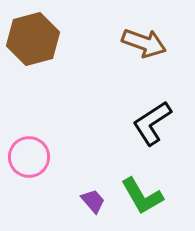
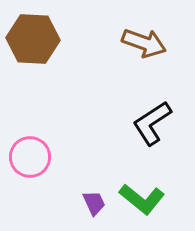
brown hexagon: rotated 18 degrees clockwise
pink circle: moved 1 px right
green L-shape: moved 3 px down; rotated 21 degrees counterclockwise
purple trapezoid: moved 1 px right, 2 px down; rotated 16 degrees clockwise
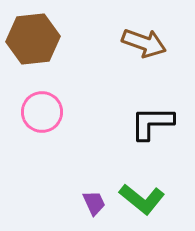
brown hexagon: rotated 9 degrees counterclockwise
black L-shape: rotated 33 degrees clockwise
pink circle: moved 12 px right, 45 px up
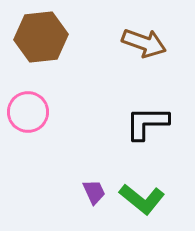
brown hexagon: moved 8 px right, 2 px up
pink circle: moved 14 px left
black L-shape: moved 5 px left
purple trapezoid: moved 11 px up
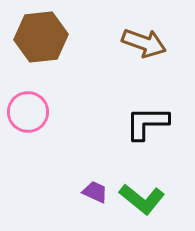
purple trapezoid: moved 1 px right; rotated 40 degrees counterclockwise
